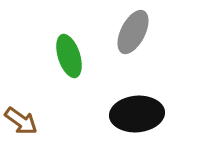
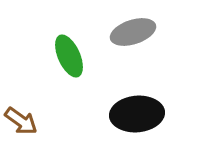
gray ellipse: rotated 45 degrees clockwise
green ellipse: rotated 6 degrees counterclockwise
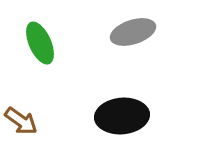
green ellipse: moved 29 px left, 13 px up
black ellipse: moved 15 px left, 2 px down
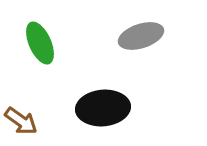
gray ellipse: moved 8 px right, 4 px down
black ellipse: moved 19 px left, 8 px up
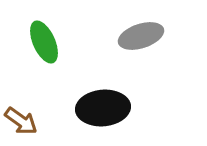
green ellipse: moved 4 px right, 1 px up
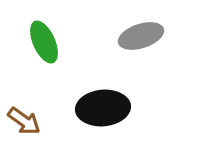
brown arrow: moved 3 px right
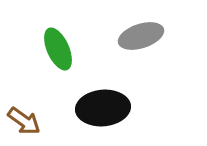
green ellipse: moved 14 px right, 7 px down
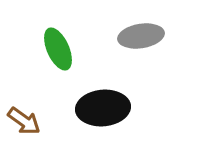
gray ellipse: rotated 9 degrees clockwise
